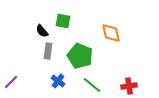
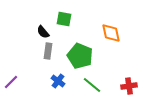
green square: moved 1 px right, 2 px up
black semicircle: moved 1 px right, 1 px down
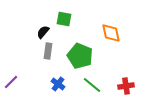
black semicircle: rotated 80 degrees clockwise
blue cross: moved 3 px down
red cross: moved 3 px left
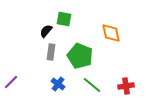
black semicircle: moved 3 px right, 1 px up
gray rectangle: moved 3 px right, 1 px down
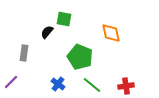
black semicircle: moved 1 px right, 1 px down
gray rectangle: moved 27 px left, 1 px down
green pentagon: moved 1 px down
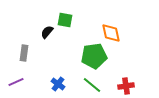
green square: moved 1 px right, 1 px down
green pentagon: moved 14 px right, 1 px up; rotated 30 degrees counterclockwise
purple line: moved 5 px right; rotated 21 degrees clockwise
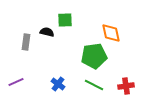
green square: rotated 14 degrees counterclockwise
black semicircle: rotated 64 degrees clockwise
gray rectangle: moved 2 px right, 11 px up
green line: moved 2 px right; rotated 12 degrees counterclockwise
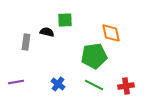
purple line: rotated 14 degrees clockwise
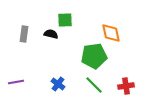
black semicircle: moved 4 px right, 2 px down
gray rectangle: moved 2 px left, 8 px up
green line: rotated 18 degrees clockwise
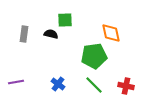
red cross: rotated 21 degrees clockwise
